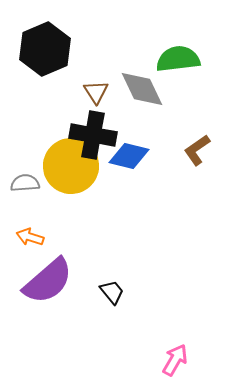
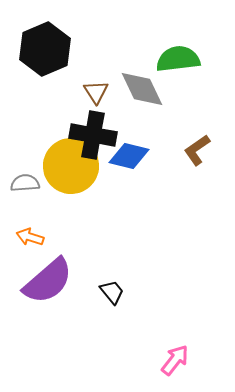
pink arrow: rotated 8 degrees clockwise
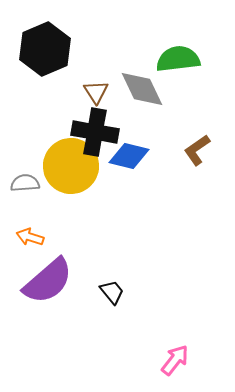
black cross: moved 2 px right, 3 px up
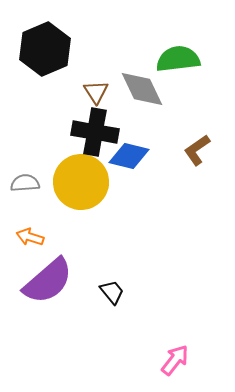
yellow circle: moved 10 px right, 16 px down
